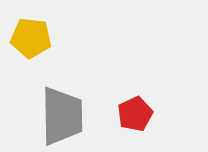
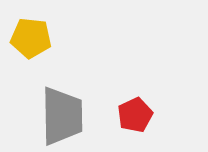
red pentagon: moved 1 px down
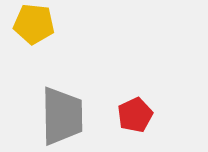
yellow pentagon: moved 3 px right, 14 px up
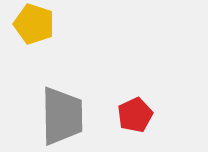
yellow pentagon: rotated 12 degrees clockwise
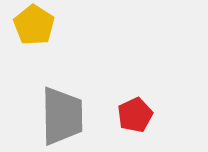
yellow pentagon: moved 1 px down; rotated 15 degrees clockwise
